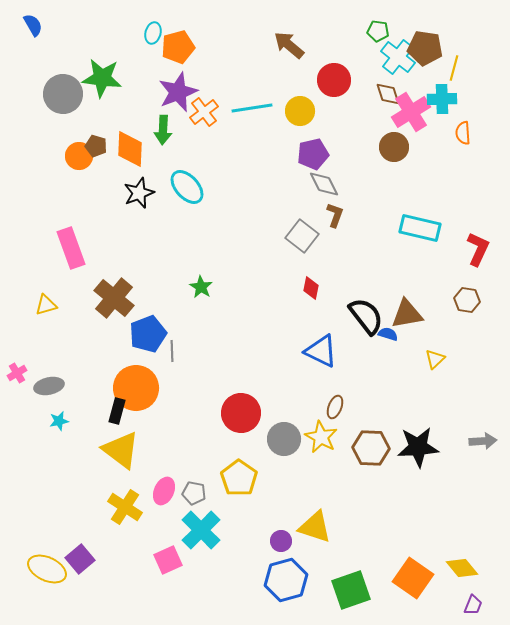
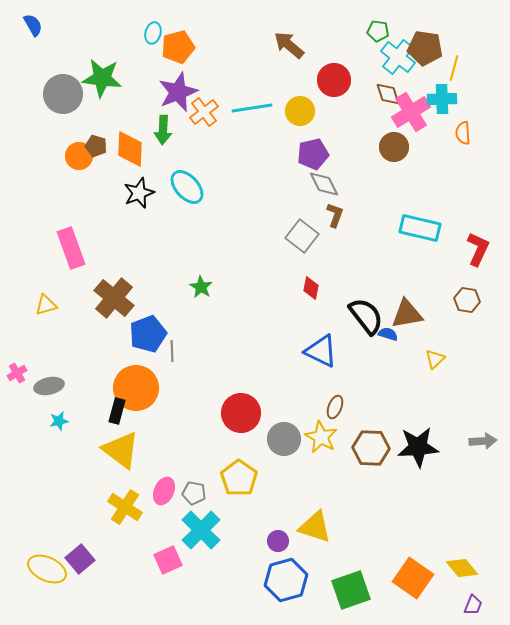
purple circle at (281, 541): moved 3 px left
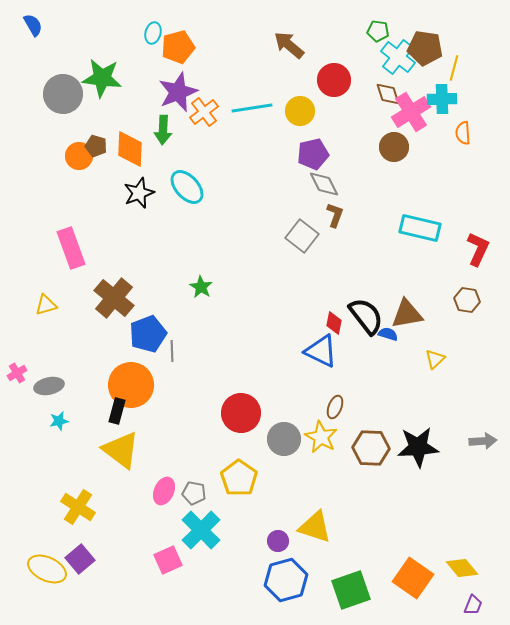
red diamond at (311, 288): moved 23 px right, 35 px down
orange circle at (136, 388): moved 5 px left, 3 px up
yellow cross at (125, 507): moved 47 px left
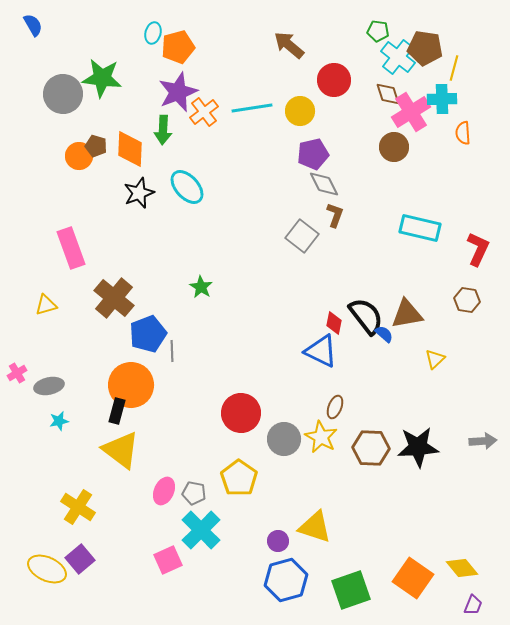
blue semicircle at (388, 334): moved 4 px left; rotated 24 degrees clockwise
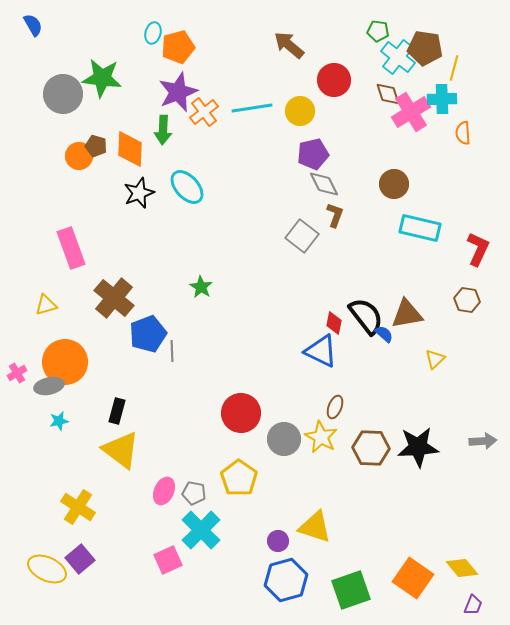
brown circle at (394, 147): moved 37 px down
orange circle at (131, 385): moved 66 px left, 23 px up
